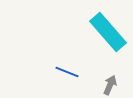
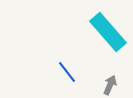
blue line: rotated 30 degrees clockwise
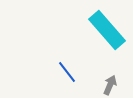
cyan rectangle: moved 1 px left, 2 px up
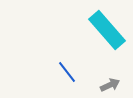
gray arrow: rotated 42 degrees clockwise
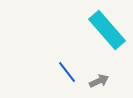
gray arrow: moved 11 px left, 4 px up
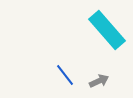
blue line: moved 2 px left, 3 px down
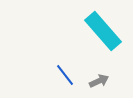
cyan rectangle: moved 4 px left, 1 px down
